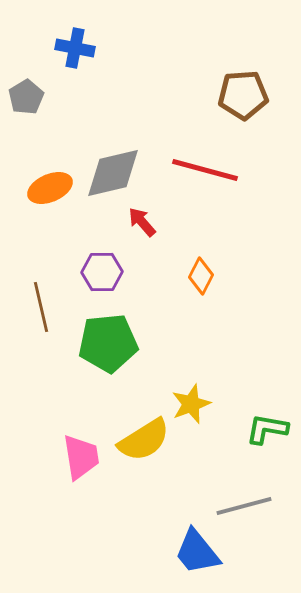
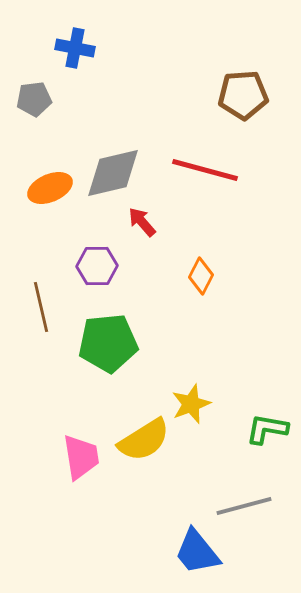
gray pentagon: moved 8 px right, 2 px down; rotated 24 degrees clockwise
purple hexagon: moved 5 px left, 6 px up
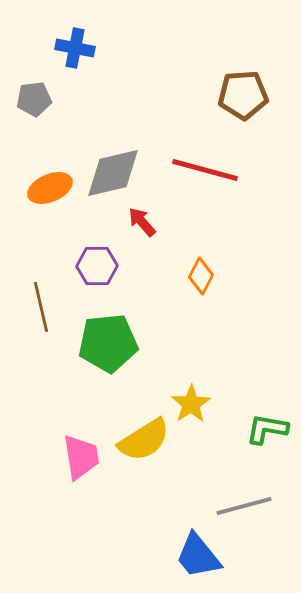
yellow star: rotated 12 degrees counterclockwise
blue trapezoid: moved 1 px right, 4 px down
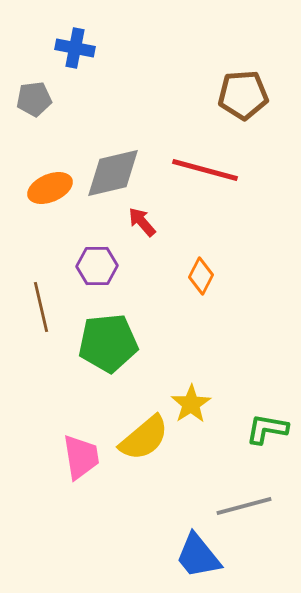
yellow semicircle: moved 2 px up; rotated 8 degrees counterclockwise
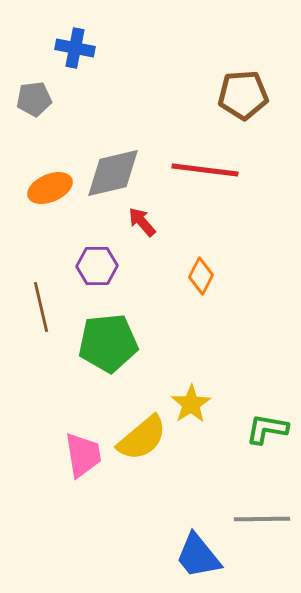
red line: rotated 8 degrees counterclockwise
yellow semicircle: moved 2 px left
pink trapezoid: moved 2 px right, 2 px up
gray line: moved 18 px right, 13 px down; rotated 14 degrees clockwise
